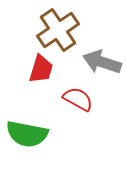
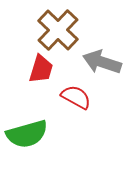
brown cross: rotated 12 degrees counterclockwise
red semicircle: moved 2 px left, 2 px up
green semicircle: rotated 27 degrees counterclockwise
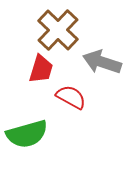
red semicircle: moved 5 px left
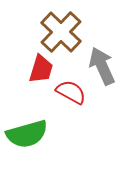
brown cross: moved 3 px right, 2 px down
gray arrow: moved 4 px down; rotated 48 degrees clockwise
red semicircle: moved 5 px up
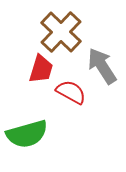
gray arrow: rotated 9 degrees counterclockwise
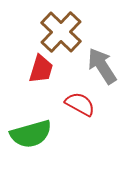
red semicircle: moved 9 px right, 12 px down
green semicircle: moved 4 px right
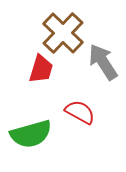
brown cross: moved 2 px right, 1 px down
gray arrow: moved 1 px right, 4 px up
red semicircle: moved 8 px down
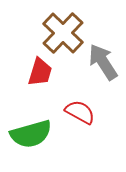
red trapezoid: moved 1 px left, 3 px down
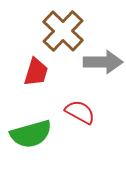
brown cross: moved 2 px up
gray arrow: rotated 123 degrees clockwise
red trapezoid: moved 4 px left
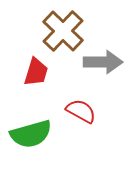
red semicircle: moved 1 px right, 1 px up
